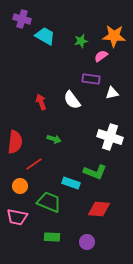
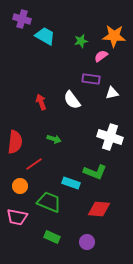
green rectangle: rotated 21 degrees clockwise
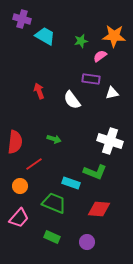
pink semicircle: moved 1 px left
red arrow: moved 2 px left, 11 px up
white cross: moved 4 px down
green trapezoid: moved 5 px right, 1 px down
pink trapezoid: moved 2 px right, 1 px down; rotated 60 degrees counterclockwise
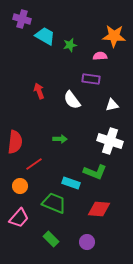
green star: moved 11 px left, 4 px down
pink semicircle: rotated 32 degrees clockwise
white triangle: moved 12 px down
green arrow: moved 6 px right; rotated 16 degrees counterclockwise
green rectangle: moved 1 px left, 2 px down; rotated 21 degrees clockwise
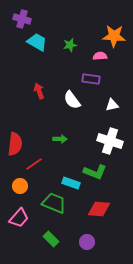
cyan trapezoid: moved 8 px left, 6 px down
red semicircle: moved 2 px down
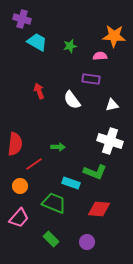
green star: moved 1 px down
green arrow: moved 2 px left, 8 px down
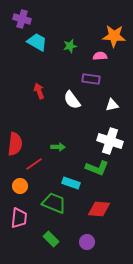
green L-shape: moved 2 px right, 4 px up
pink trapezoid: rotated 35 degrees counterclockwise
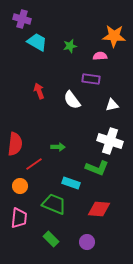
green trapezoid: moved 1 px down
